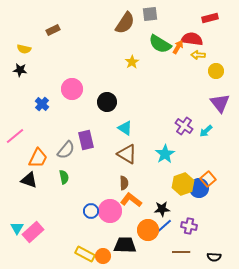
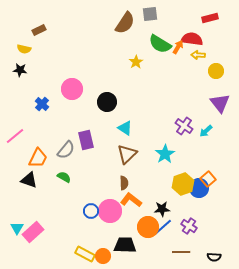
brown rectangle at (53, 30): moved 14 px left
yellow star at (132, 62): moved 4 px right
brown triangle at (127, 154): rotated 45 degrees clockwise
green semicircle at (64, 177): rotated 48 degrees counterclockwise
purple cross at (189, 226): rotated 21 degrees clockwise
orange circle at (148, 230): moved 3 px up
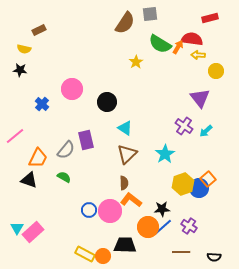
purple triangle at (220, 103): moved 20 px left, 5 px up
blue circle at (91, 211): moved 2 px left, 1 px up
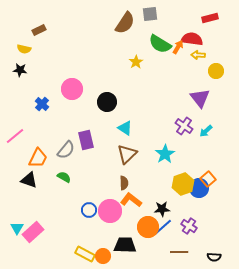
brown line at (181, 252): moved 2 px left
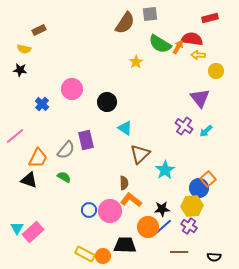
brown triangle at (127, 154): moved 13 px right
cyan star at (165, 154): moved 16 px down
yellow hexagon at (183, 184): moved 9 px right, 22 px down; rotated 15 degrees clockwise
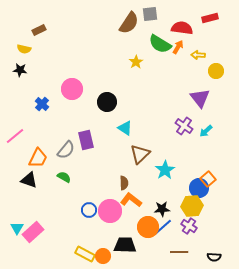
brown semicircle at (125, 23): moved 4 px right
red semicircle at (192, 39): moved 10 px left, 11 px up
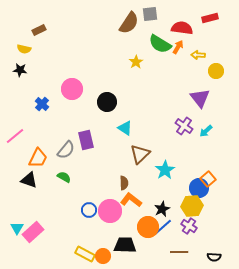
black star at (162, 209): rotated 21 degrees counterclockwise
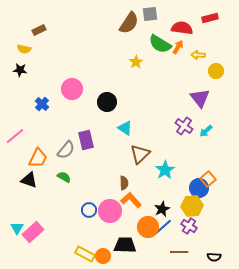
orange L-shape at (131, 200): rotated 10 degrees clockwise
